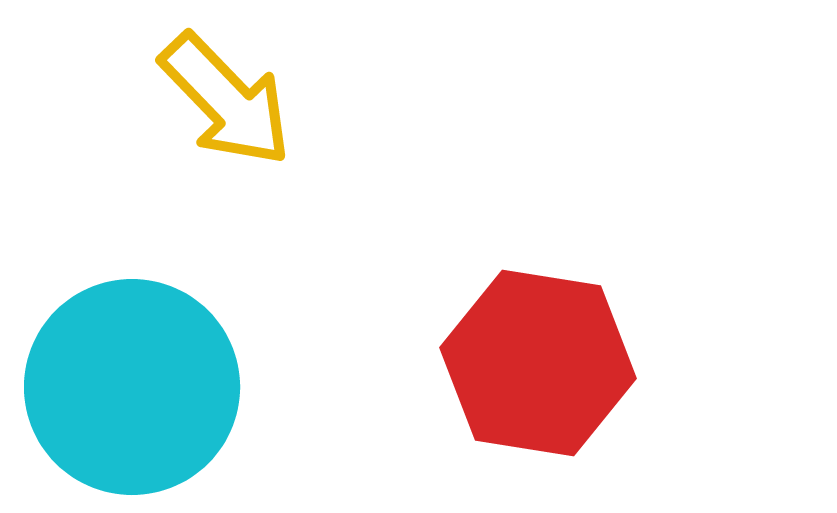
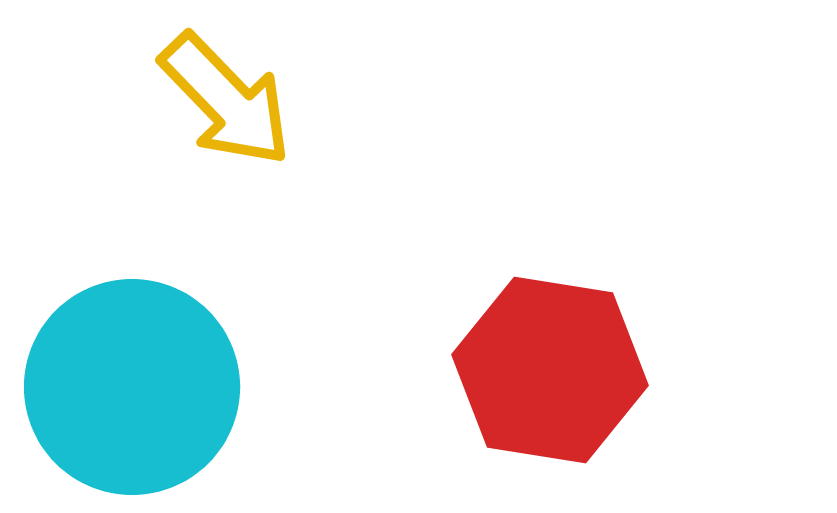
red hexagon: moved 12 px right, 7 px down
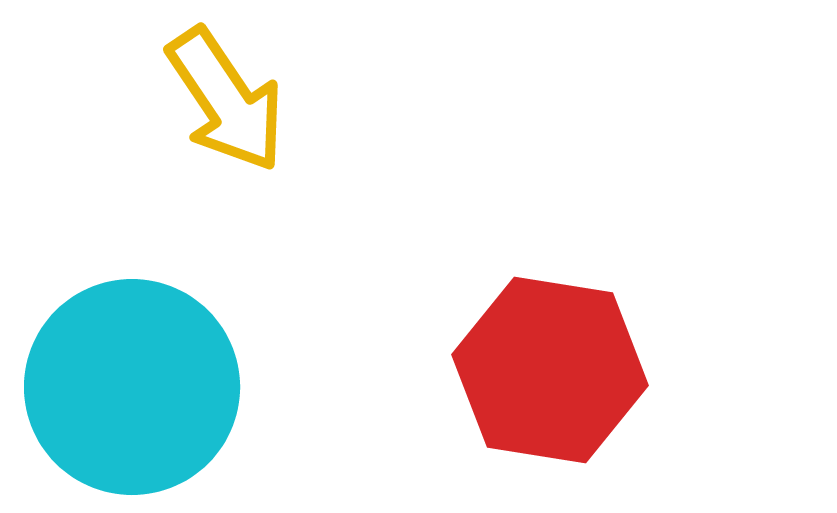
yellow arrow: rotated 10 degrees clockwise
